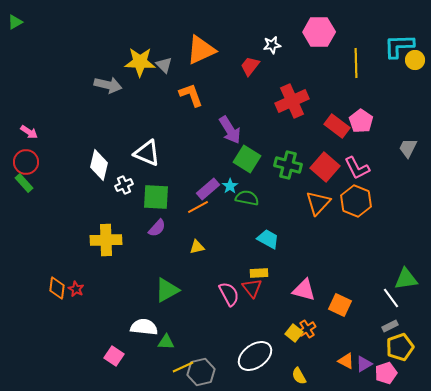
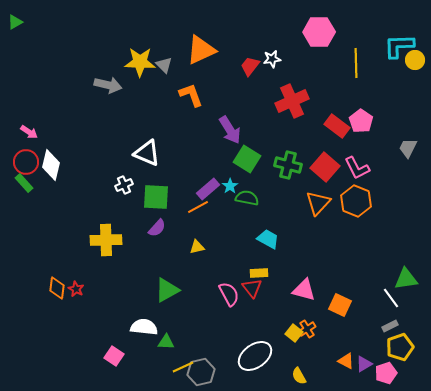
white star at (272, 45): moved 14 px down
white diamond at (99, 165): moved 48 px left
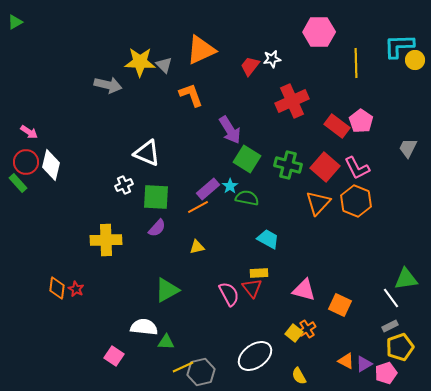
green rectangle at (24, 183): moved 6 px left
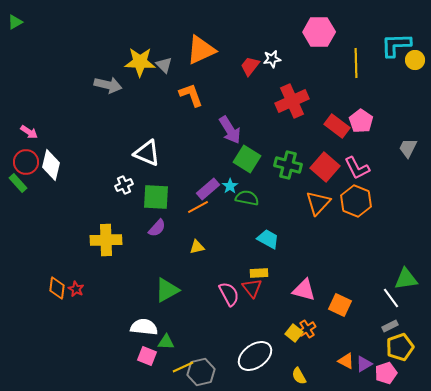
cyan L-shape at (399, 46): moved 3 px left, 1 px up
pink square at (114, 356): moved 33 px right; rotated 12 degrees counterclockwise
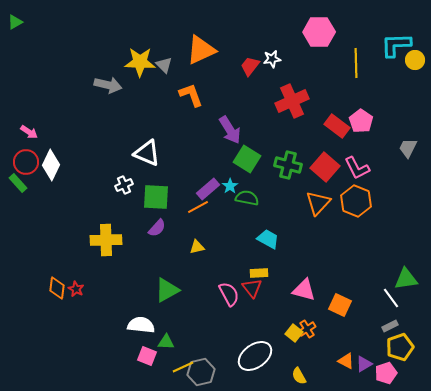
white diamond at (51, 165): rotated 12 degrees clockwise
white semicircle at (144, 327): moved 3 px left, 2 px up
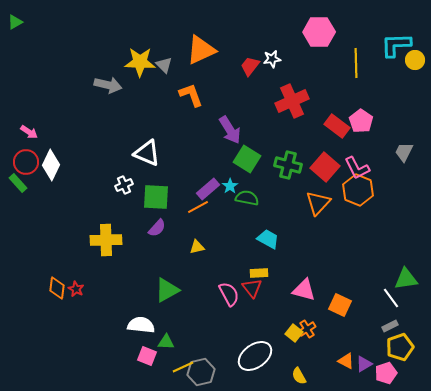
gray trapezoid at (408, 148): moved 4 px left, 4 px down
orange hexagon at (356, 201): moved 2 px right, 11 px up
